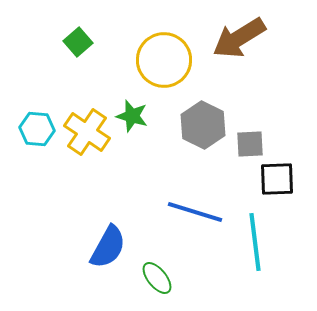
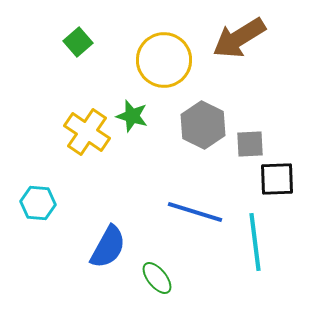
cyan hexagon: moved 1 px right, 74 px down
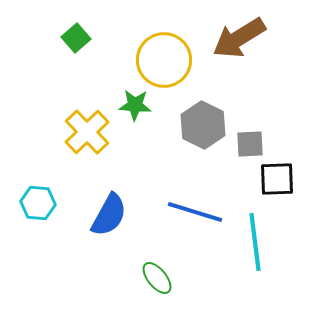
green square: moved 2 px left, 4 px up
green star: moved 3 px right, 11 px up; rotated 12 degrees counterclockwise
yellow cross: rotated 12 degrees clockwise
blue semicircle: moved 1 px right, 32 px up
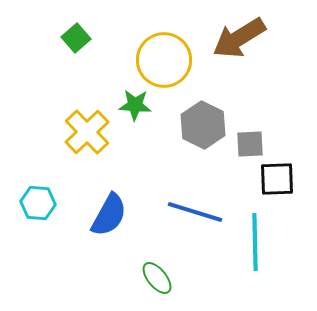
cyan line: rotated 6 degrees clockwise
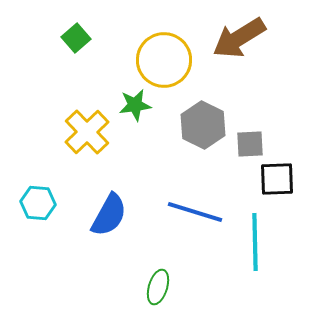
green star: rotated 12 degrees counterclockwise
green ellipse: moved 1 px right, 9 px down; rotated 56 degrees clockwise
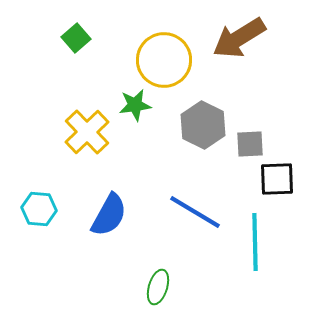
cyan hexagon: moved 1 px right, 6 px down
blue line: rotated 14 degrees clockwise
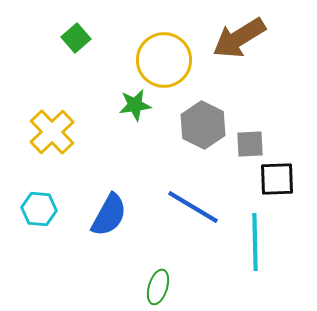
yellow cross: moved 35 px left
blue line: moved 2 px left, 5 px up
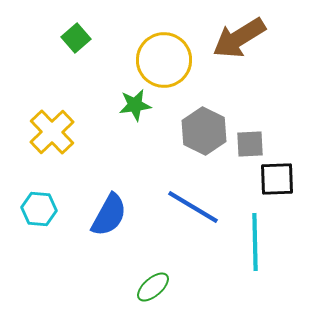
gray hexagon: moved 1 px right, 6 px down
green ellipse: moved 5 px left; rotated 32 degrees clockwise
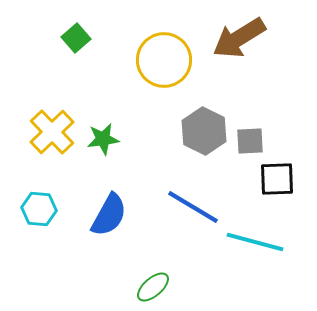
green star: moved 32 px left, 34 px down
gray square: moved 3 px up
cyan line: rotated 74 degrees counterclockwise
